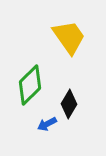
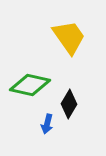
green diamond: rotated 57 degrees clockwise
blue arrow: rotated 48 degrees counterclockwise
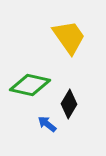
blue arrow: rotated 114 degrees clockwise
